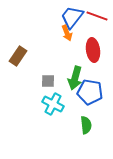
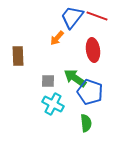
orange arrow: moved 10 px left, 5 px down; rotated 63 degrees clockwise
brown rectangle: rotated 36 degrees counterclockwise
green arrow: rotated 110 degrees clockwise
blue pentagon: rotated 10 degrees clockwise
green semicircle: moved 2 px up
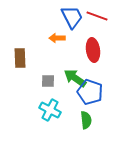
blue trapezoid: rotated 115 degrees clockwise
orange arrow: rotated 49 degrees clockwise
brown rectangle: moved 2 px right, 2 px down
cyan cross: moved 3 px left, 6 px down
green semicircle: moved 3 px up
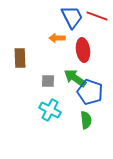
red ellipse: moved 10 px left
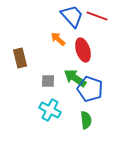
blue trapezoid: moved 1 px up; rotated 15 degrees counterclockwise
orange arrow: moved 1 px right, 1 px down; rotated 42 degrees clockwise
red ellipse: rotated 10 degrees counterclockwise
brown rectangle: rotated 12 degrees counterclockwise
blue pentagon: moved 3 px up
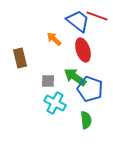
blue trapezoid: moved 6 px right, 5 px down; rotated 10 degrees counterclockwise
orange arrow: moved 4 px left
green arrow: moved 1 px up
cyan cross: moved 5 px right, 7 px up
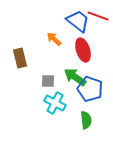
red line: moved 1 px right
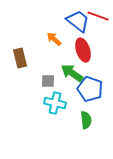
green arrow: moved 3 px left, 4 px up
cyan cross: rotated 15 degrees counterclockwise
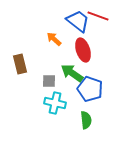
brown rectangle: moved 6 px down
gray square: moved 1 px right
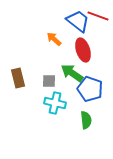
brown rectangle: moved 2 px left, 14 px down
